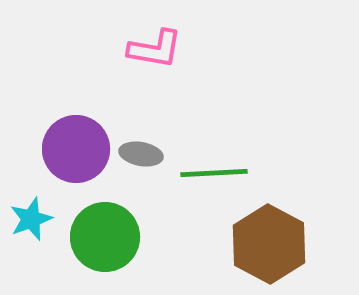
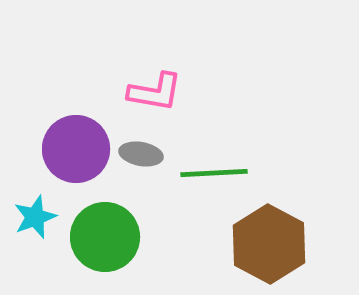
pink L-shape: moved 43 px down
cyan star: moved 4 px right, 2 px up
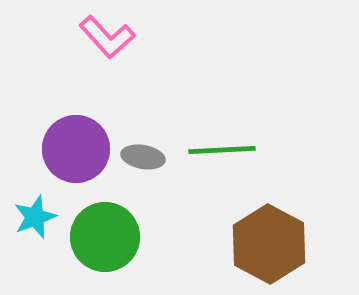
pink L-shape: moved 48 px left, 55 px up; rotated 38 degrees clockwise
gray ellipse: moved 2 px right, 3 px down
green line: moved 8 px right, 23 px up
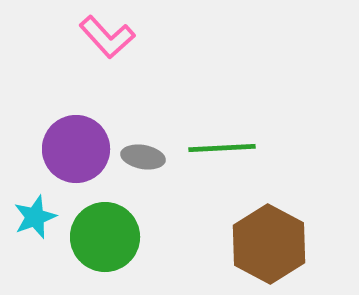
green line: moved 2 px up
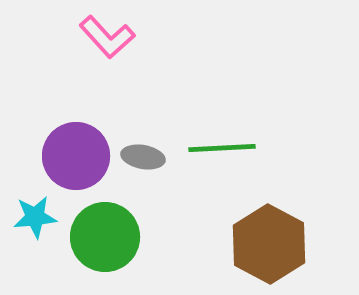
purple circle: moved 7 px down
cyan star: rotated 15 degrees clockwise
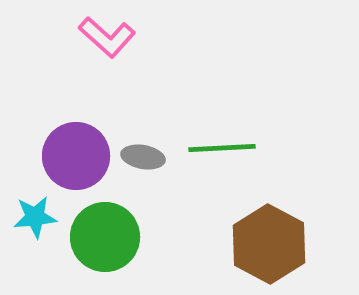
pink L-shape: rotated 6 degrees counterclockwise
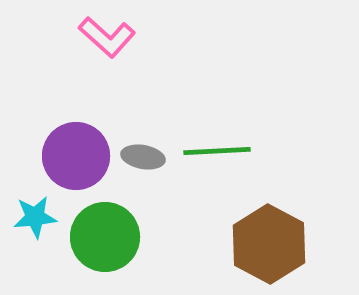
green line: moved 5 px left, 3 px down
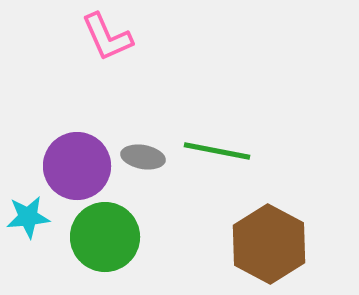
pink L-shape: rotated 24 degrees clockwise
green line: rotated 14 degrees clockwise
purple circle: moved 1 px right, 10 px down
cyan star: moved 7 px left
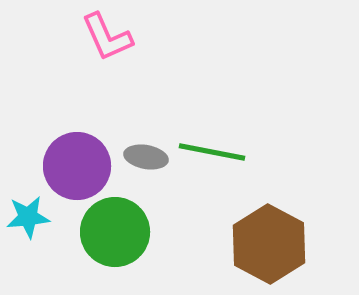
green line: moved 5 px left, 1 px down
gray ellipse: moved 3 px right
green circle: moved 10 px right, 5 px up
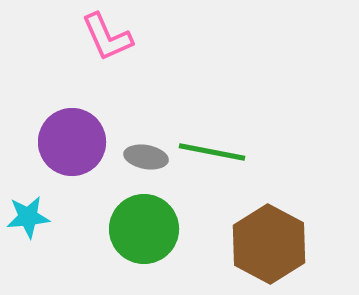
purple circle: moved 5 px left, 24 px up
green circle: moved 29 px right, 3 px up
